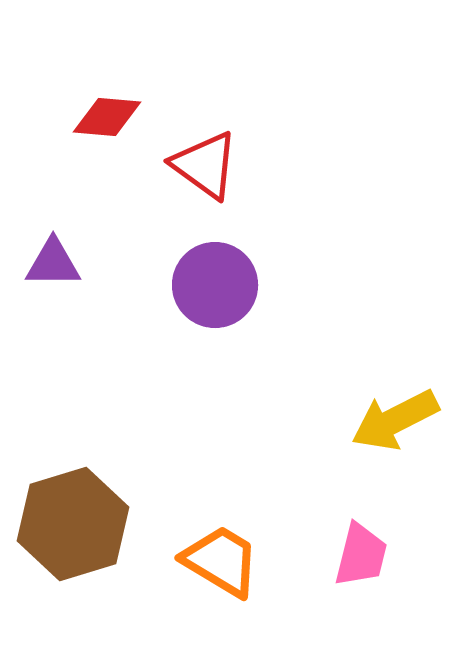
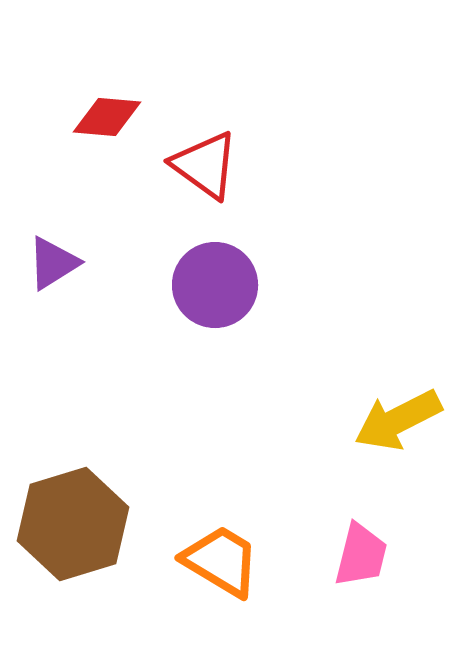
purple triangle: rotated 32 degrees counterclockwise
yellow arrow: moved 3 px right
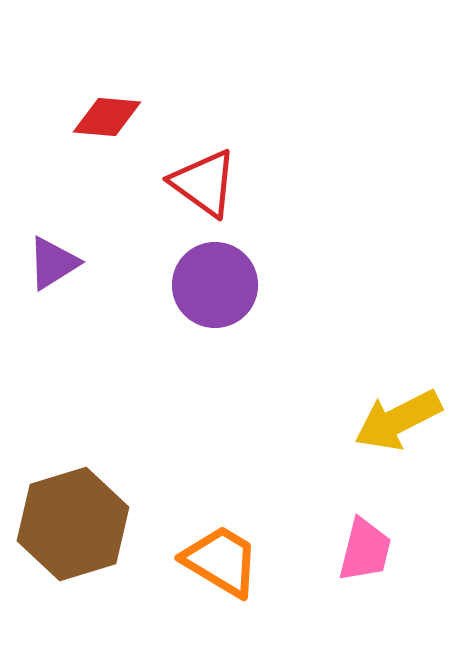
red triangle: moved 1 px left, 18 px down
pink trapezoid: moved 4 px right, 5 px up
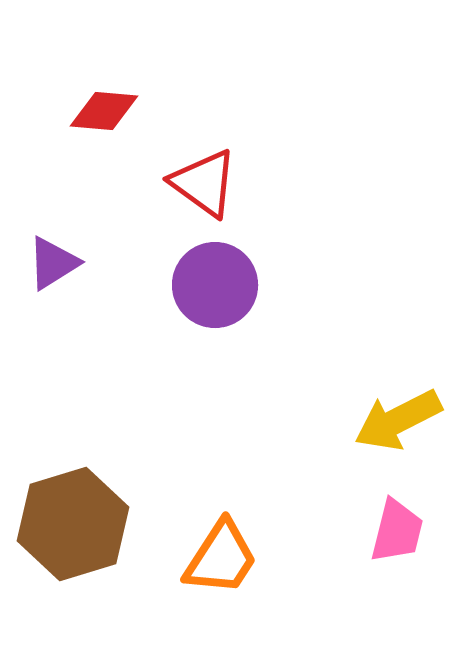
red diamond: moved 3 px left, 6 px up
pink trapezoid: moved 32 px right, 19 px up
orange trapezoid: moved 3 px up; rotated 92 degrees clockwise
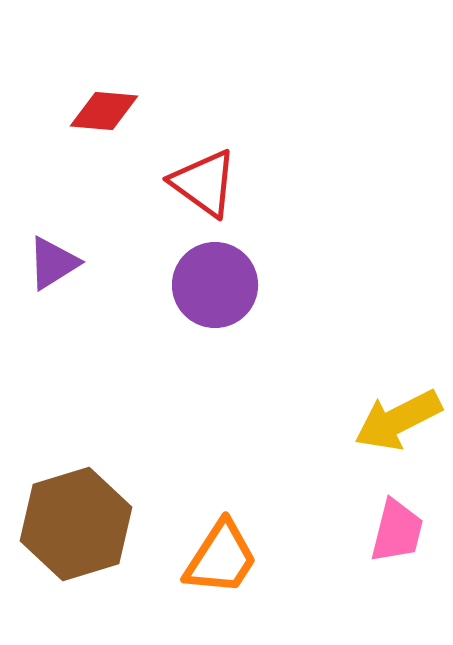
brown hexagon: moved 3 px right
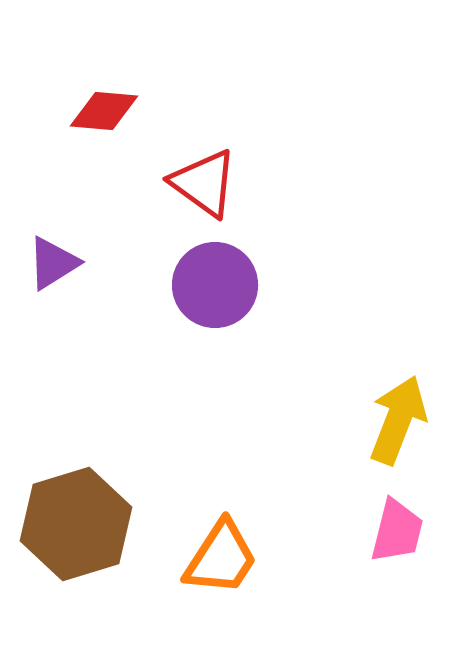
yellow arrow: rotated 138 degrees clockwise
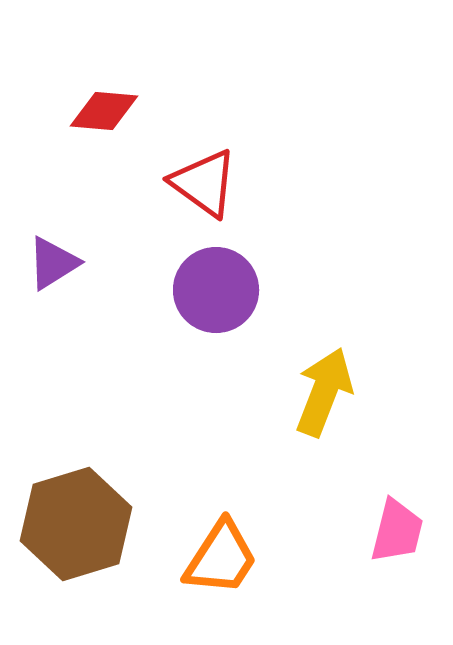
purple circle: moved 1 px right, 5 px down
yellow arrow: moved 74 px left, 28 px up
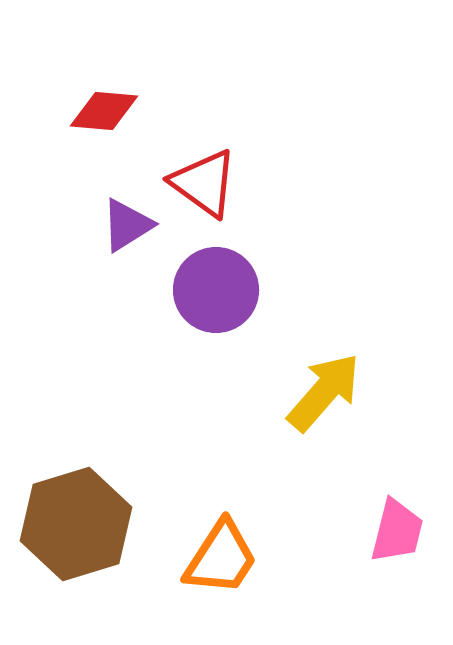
purple triangle: moved 74 px right, 38 px up
yellow arrow: rotated 20 degrees clockwise
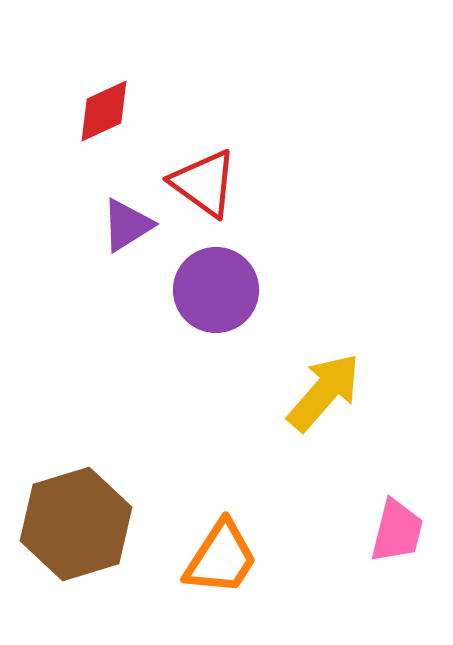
red diamond: rotated 30 degrees counterclockwise
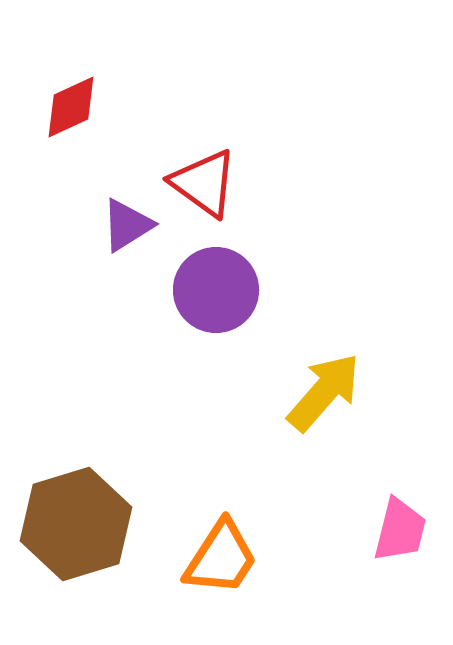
red diamond: moved 33 px left, 4 px up
pink trapezoid: moved 3 px right, 1 px up
